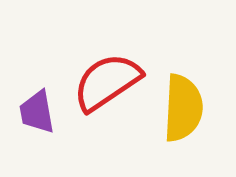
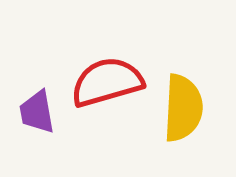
red semicircle: rotated 18 degrees clockwise
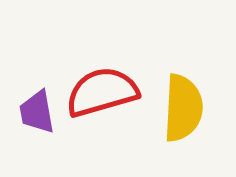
red semicircle: moved 5 px left, 10 px down
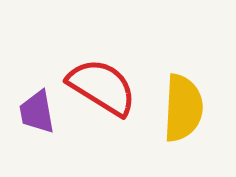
red semicircle: moved 5 px up; rotated 48 degrees clockwise
